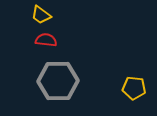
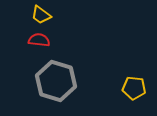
red semicircle: moved 7 px left
gray hexagon: moved 2 px left; rotated 18 degrees clockwise
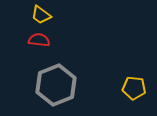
gray hexagon: moved 4 px down; rotated 21 degrees clockwise
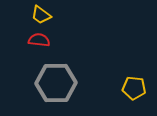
gray hexagon: moved 2 px up; rotated 21 degrees clockwise
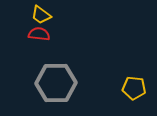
red semicircle: moved 6 px up
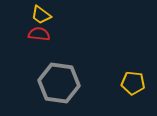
gray hexagon: moved 3 px right; rotated 9 degrees clockwise
yellow pentagon: moved 1 px left, 5 px up
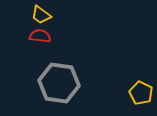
red semicircle: moved 1 px right, 2 px down
yellow pentagon: moved 8 px right, 10 px down; rotated 20 degrees clockwise
